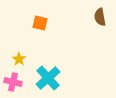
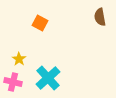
orange square: rotated 14 degrees clockwise
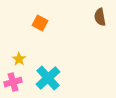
pink cross: rotated 30 degrees counterclockwise
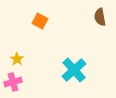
orange square: moved 2 px up
yellow star: moved 2 px left
cyan cross: moved 26 px right, 8 px up
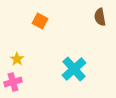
cyan cross: moved 1 px up
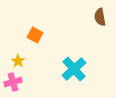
orange square: moved 5 px left, 14 px down
yellow star: moved 1 px right, 2 px down
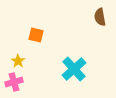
orange square: moved 1 px right; rotated 14 degrees counterclockwise
pink cross: moved 1 px right
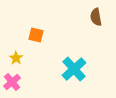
brown semicircle: moved 4 px left
yellow star: moved 2 px left, 3 px up
pink cross: moved 2 px left; rotated 24 degrees counterclockwise
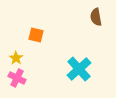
cyan cross: moved 5 px right
pink cross: moved 5 px right, 4 px up; rotated 24 degrees counterclockwise
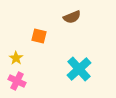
brown semicircle: moved 24 px left; rotated 102 degrees counterclockwise
orange square: moved 3 px right, 1 px down
pink cross: moved 3 px down
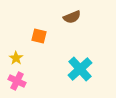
cyan cross: moved 1 px right
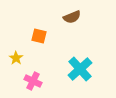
pink cross: moved 16 px right
